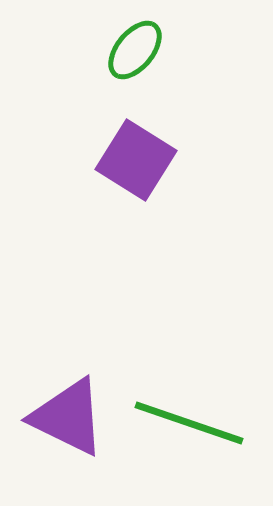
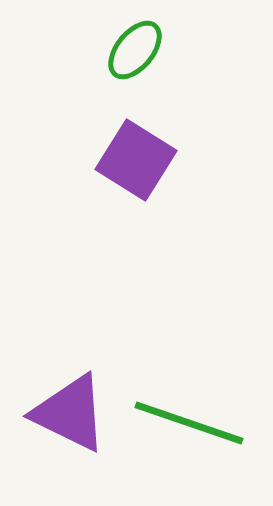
purple triangle: moved 2 px right, 4 px up
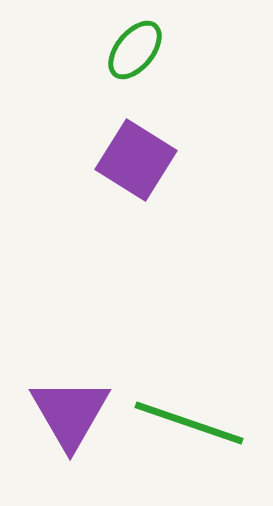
purple triangle: rotated 34 degrees clockwise
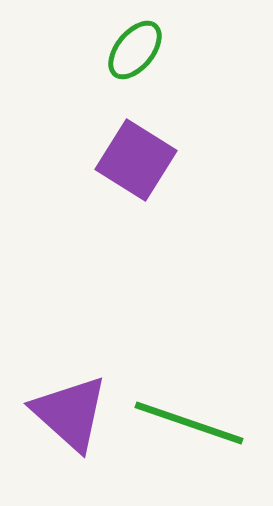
purple triangle: rotated 18 degrees counterclockwise
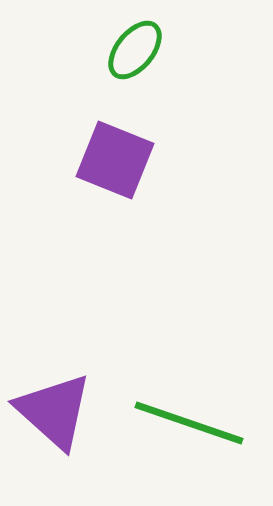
purple square: moved 21 px left; rotated 10 degrees counterclockwise
purple triangle: moved 16 px left, 2 px up
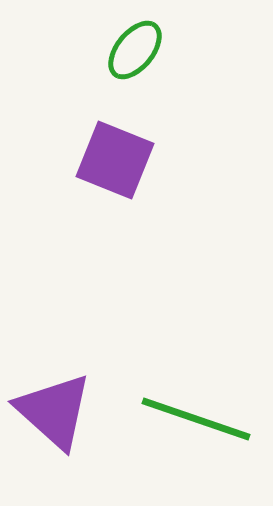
green line: moved 7 px right, 4 px up
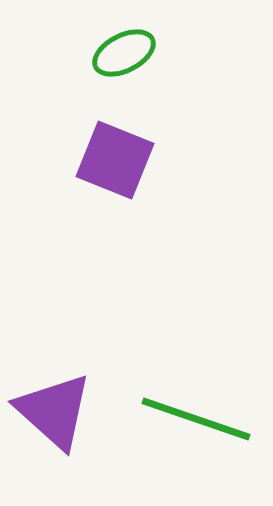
green ellipse: moved 11 px left, 3 px down; rotated 24 degrees clockwise
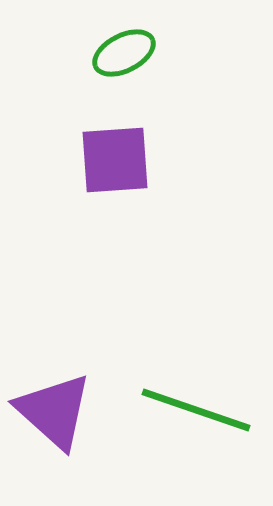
purple square: rotated 26 degrees counterclockwise
green line: moved 9 px up
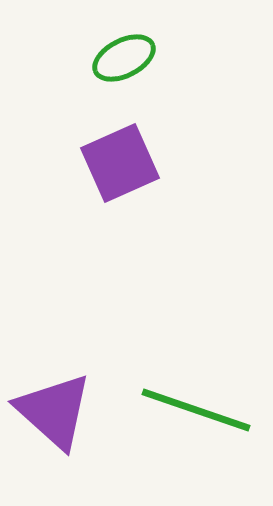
green ellipse: moved 5 px down
purple square: moved 5 px right, 3 px down; rotated 20 degrees counterclockwise
